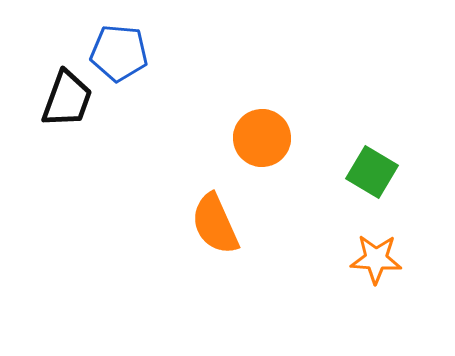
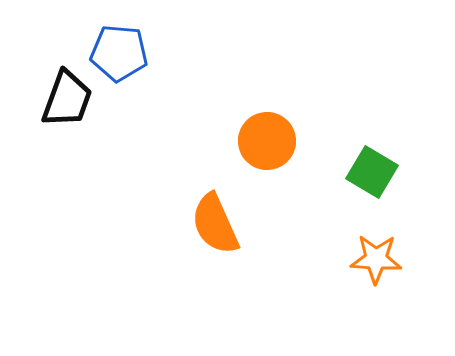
orange circle: moved 5 px right, 3 px down
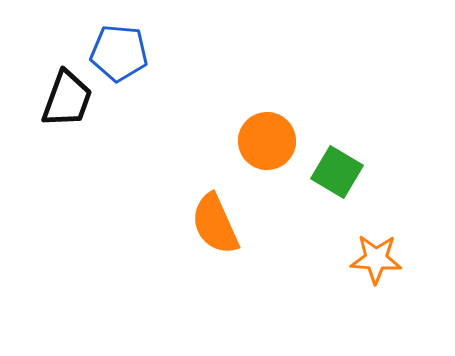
green square: moved 35 px left
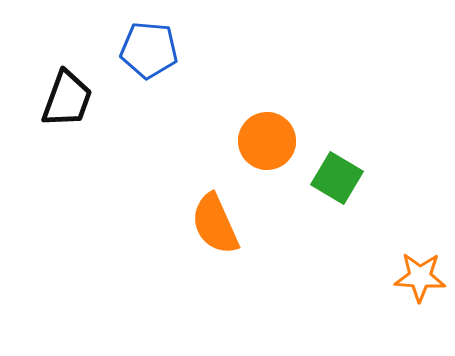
blue pentagon: moved 30 px right, 3 px up
green square: moved 6 px down
orange star: moved 44 px right, 18 px down
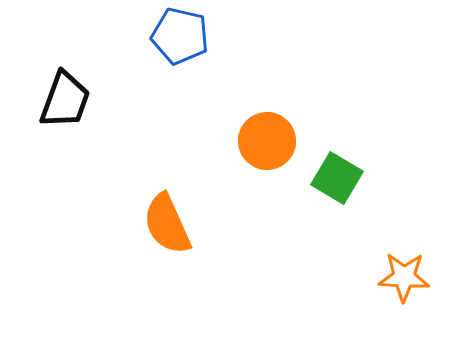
blue pentagon: moved 31 px right, 14 px up; rotated 8 degrees clockwise
black trapezoid: moved 2 px left, 1 px down
orange semicircle: moved 48 px left
orange star: moved 16 px left
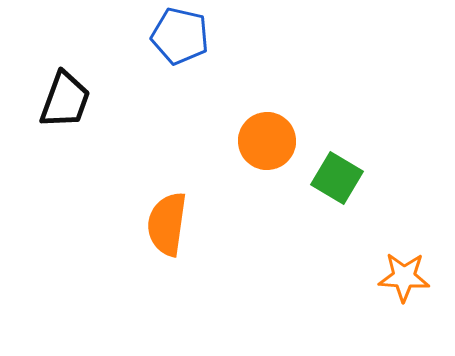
orange semicircle: rotated 32 degrees clockwise
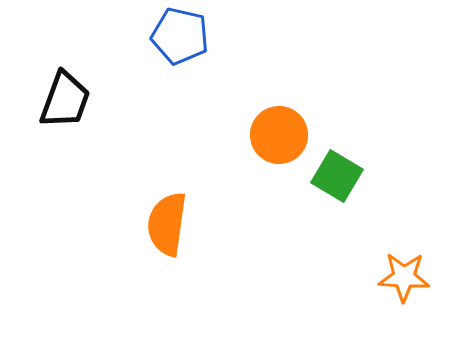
orange circle: moved 12 px right, 6 px up
green square: moved 2 px up
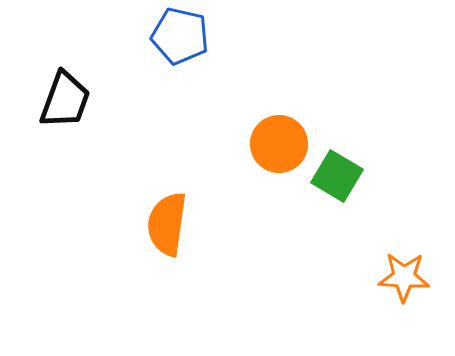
orange circle: moved 9 px down
